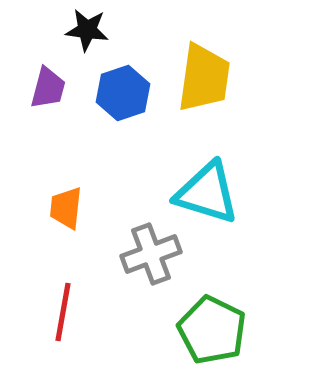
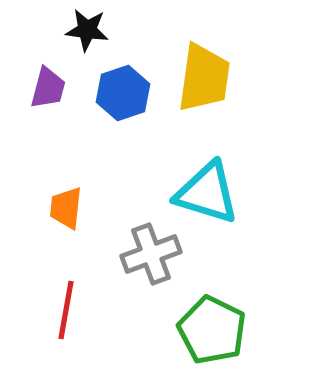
red line: moved 3 px right, 2 px up
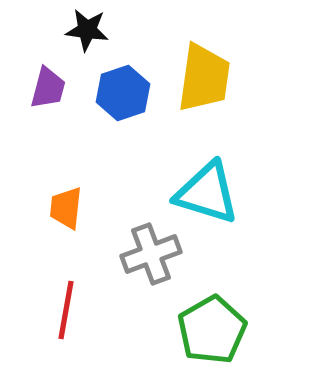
green pentagon: rotated 16 degrees clockwise
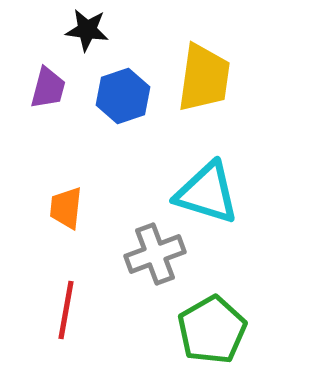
blue hexagon: moved 3 px down
gray cross: moved 4 px right
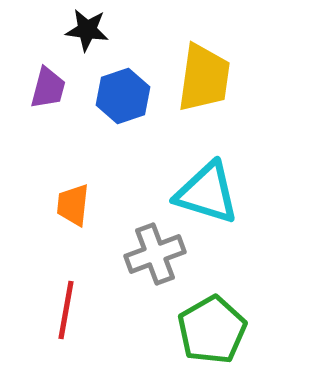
orange trapezoid: moved 7 px right, 3 px up
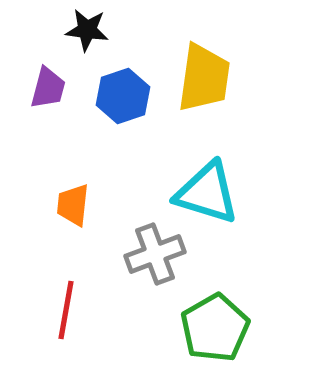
green pentagon: moved 3 px right, 2 px up
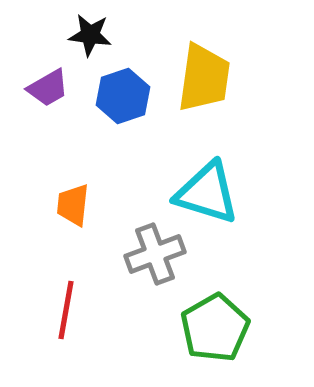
black star: moved 3 px right, 5 px down
purple trapezoid: rotated 45 degrees clockwise
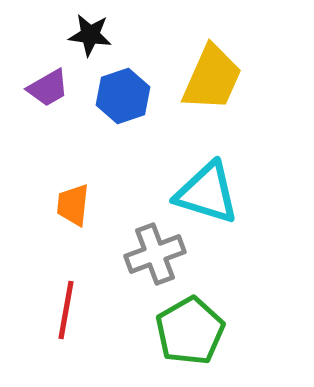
yellow trapezoid: moved 8 px right; rotated 16 degrees clockwise
green pentagon: moved 25 px left, 3 px down
